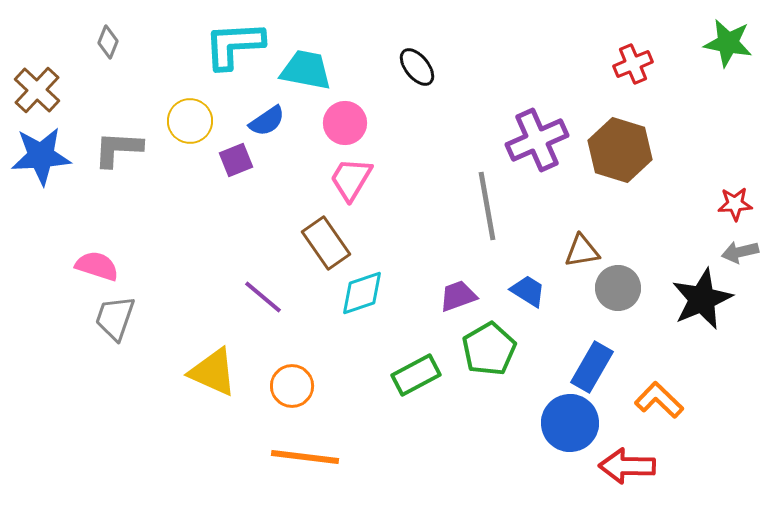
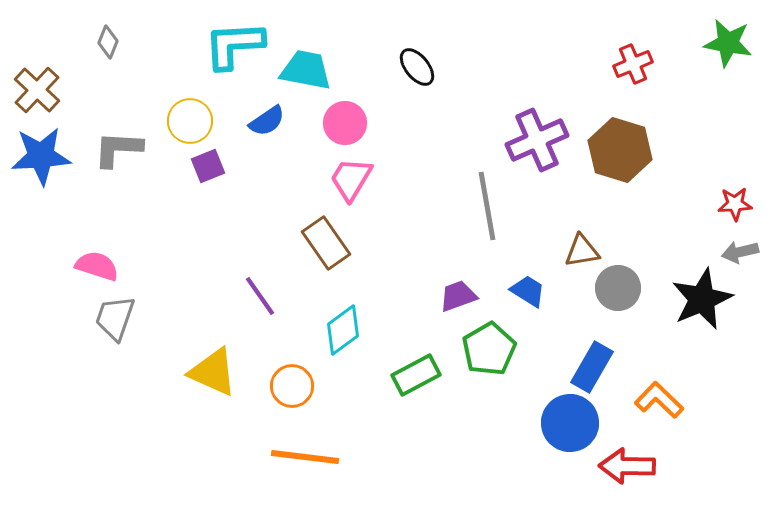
purple square: moved 28 px left, 6 px down
cyan diamond: moved 19 px left, 37 px down; rotated 18 degrees counterclockwise
purple line: moved 3 px left, 1 px up; rotated 15 degrees clockwise
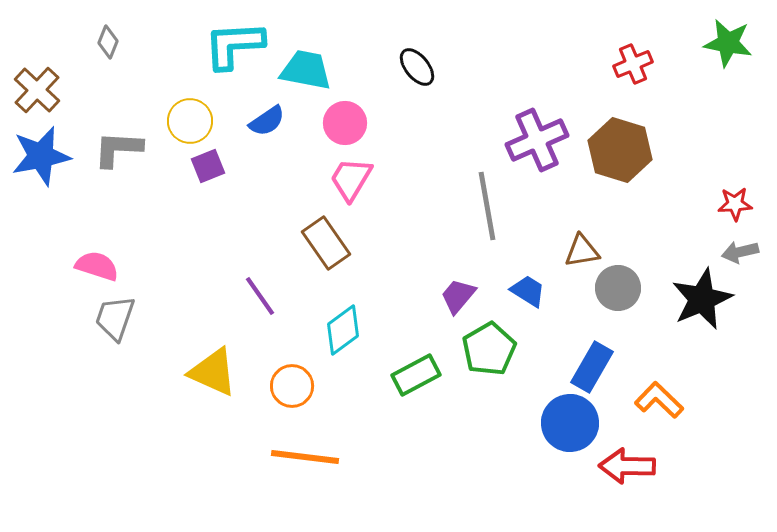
blue star: rotated 8 degrees counterclockwise
purple trapezoid: rotated 30 degrees counterclockwise
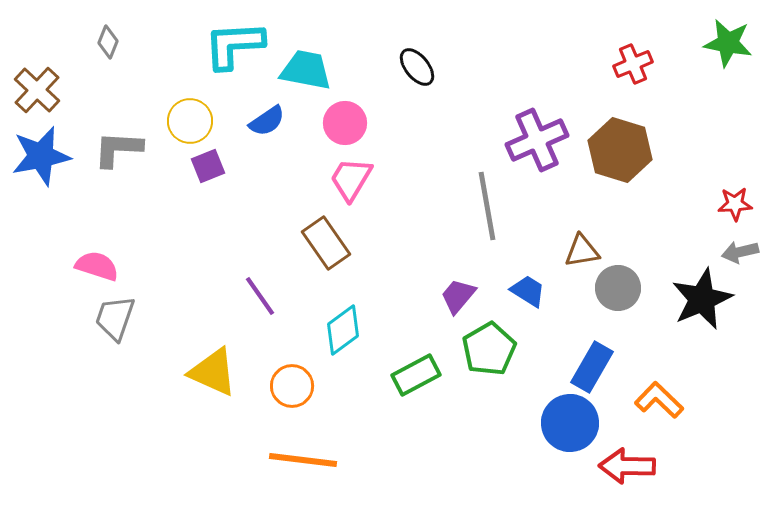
orange line: moved 2 px left, 3 px down
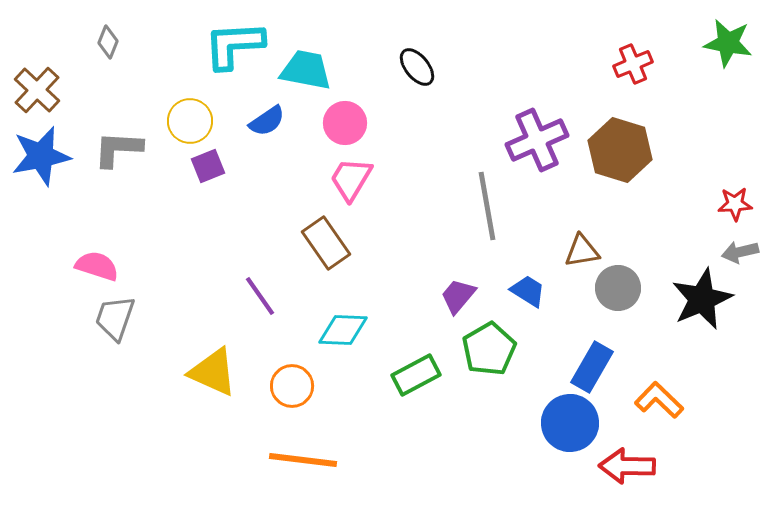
cyan diamond: rotated 39 degrees clockwise
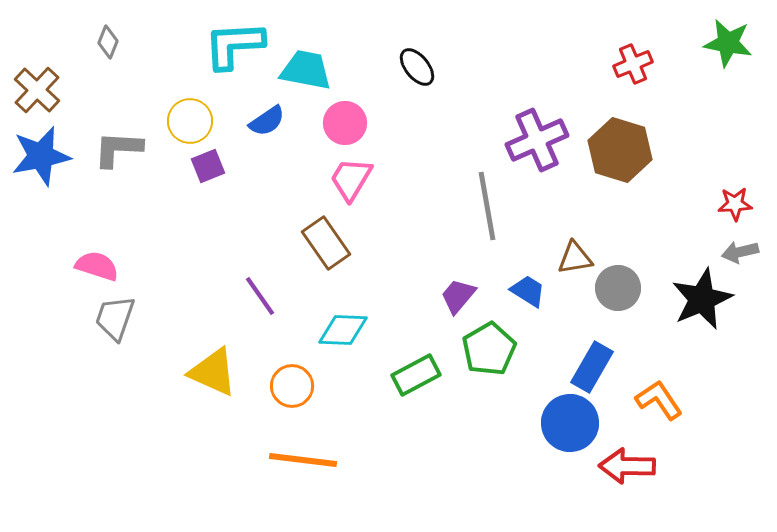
brown triangle: moved 7 px left, 7 px down
orange L-shape: rotated 12 degrees clockwise
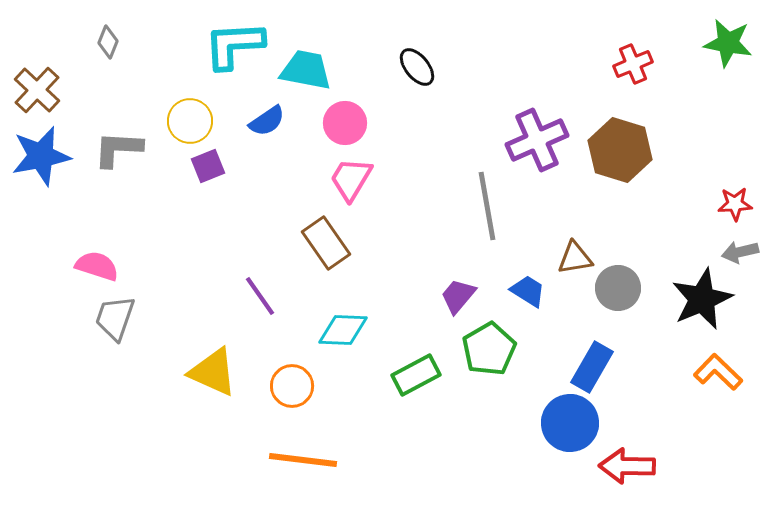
orange L-shape: moved 59 px right, 28 px up; rotated 12 degrees counterclockwise
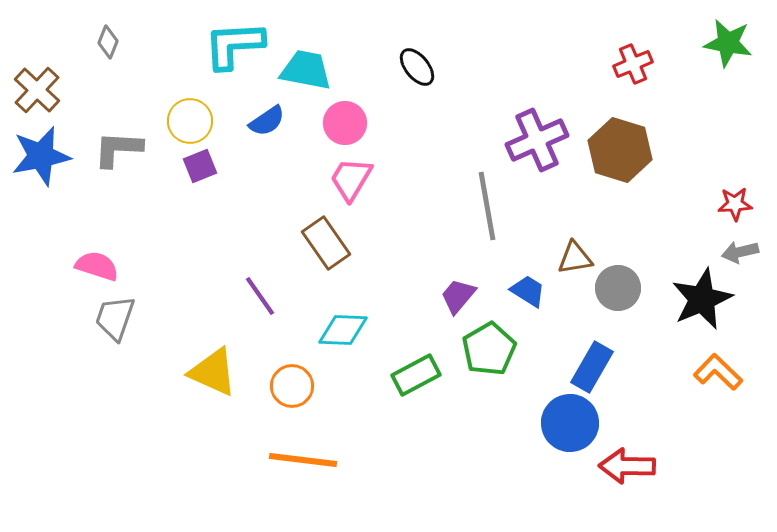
purple square: moved 8 px left
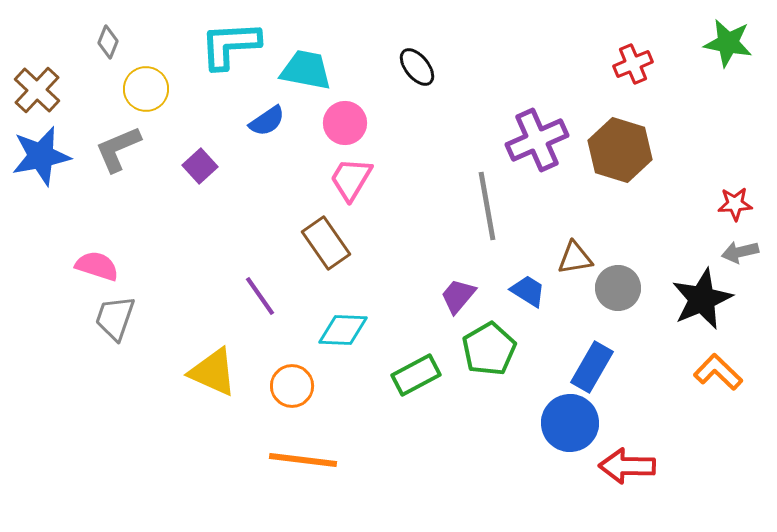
cyan L-shape: moved 4 px left
yellow circle: moved 44 px left, 32 px up
gray L-shape: rotated 26 degrees counterclockwise
purple square: rotated 20 degrees counterclockwise
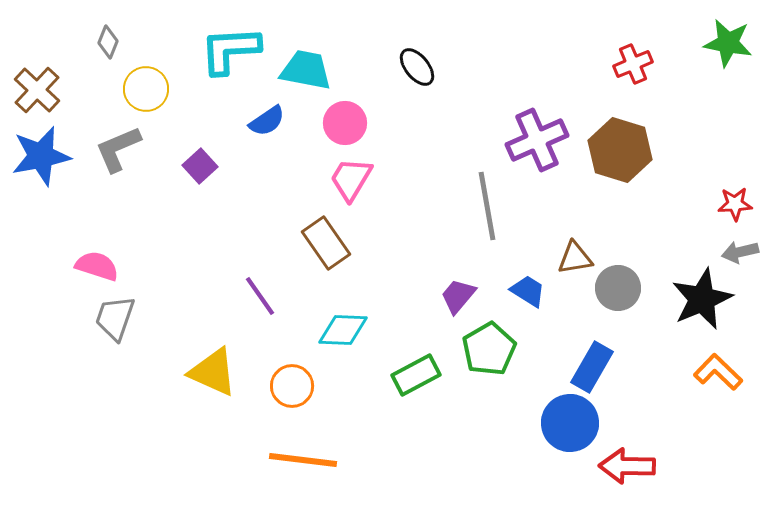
cyan L-shape: moved 5 px down
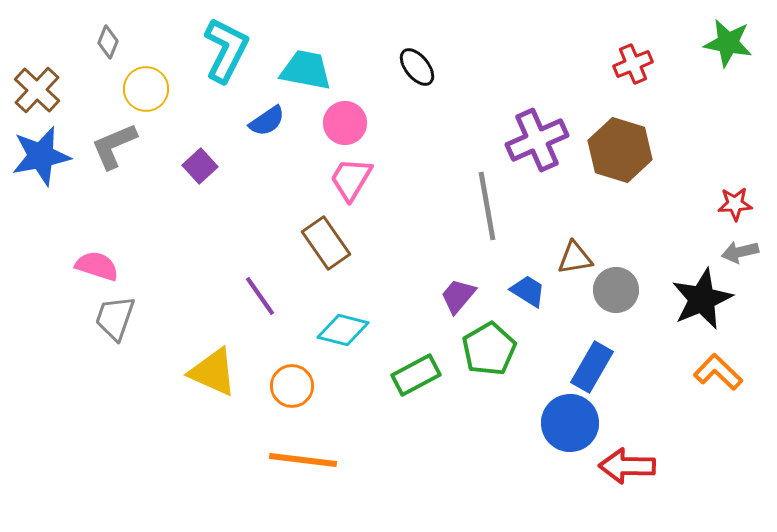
cyan L-shape: moved 4 px left; rotated 120 degrees clockwise
gray L-shape: moved 4 px left, 3 px up
gray circle: moved 2 px left, 2 px down
cyan diamond: rotated 12 degrees clockwise
